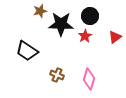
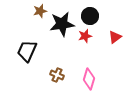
black star: moved 1 px right; rotated 10 degrees counterclockwise
red star: rotated 16 degrees clockwise
black trapezoid: rotated 80 degrees clockwise
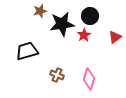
red star: moved 1 px left, 1 px up; rotated 16 degrees counterclockwise
black trapezoid: rotated 50 degrees clockwise
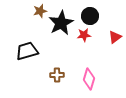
black star: moved 1 px left, 1 px up; rotated 20 degrees counterclockwise
red star: rotated 24 degrees clockwise
brown cross: rotated 24 degrees counterclockwise
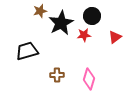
black circle: moved 2 px right
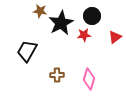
brown star: rotated 24 degrees clockwise
black trapezoid: rotated 45 degrees counterclockwise
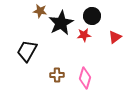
pink diamond: moved 4 px left, 1 px up
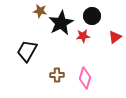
red star: moved 1 px left, 1 px down
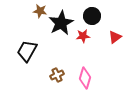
brown cross: rotated 24 degrees counterclockwise
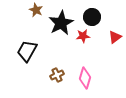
brown star: moved 4 px left, 1 px up; rotated 16 degrees clockwise
black circle: moved 1 px down
